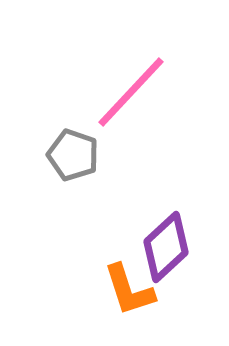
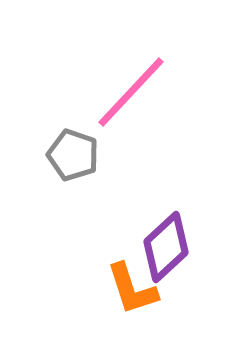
orange L-shape: moved 3 px right, 1 px up
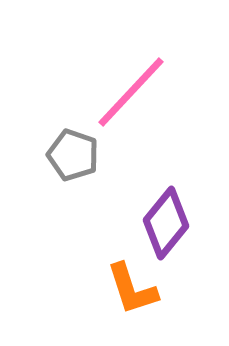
purple diamond: moved 24 px up; rotated 8 degrees counterclockwise
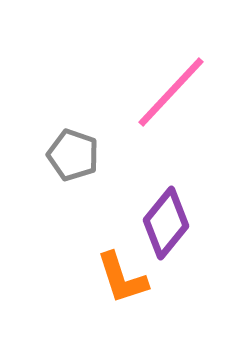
pink line: moved 40 px right
orange L-shape: moved 10 px left, 11 px up
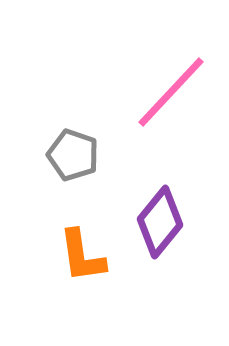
purple diamond: moved 6 px left, 1 px up
orange L-shape: moved 40 px left, 22 px up; rotated 10 degrees clockwise
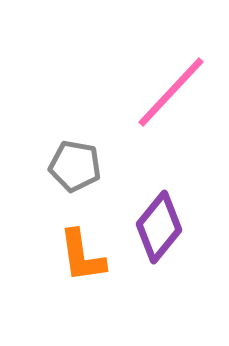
gray pentagon: moved 2 px right, 11 px down; rotated 9 degrees counterclockwise
purple diamond: moved 1 px left, 5 px down
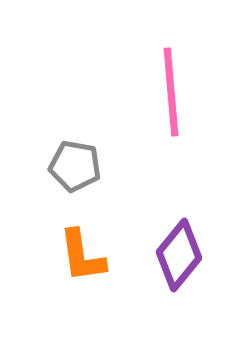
pink line: rotated 48 degrees counterclockwise
purple diamond: moved 20 px right, 28 px down
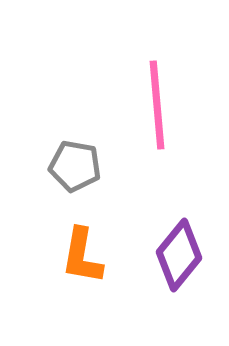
pink line: moved 14 px left, 13 px down
orange L-shape: rotated 18 degrees clockwise
